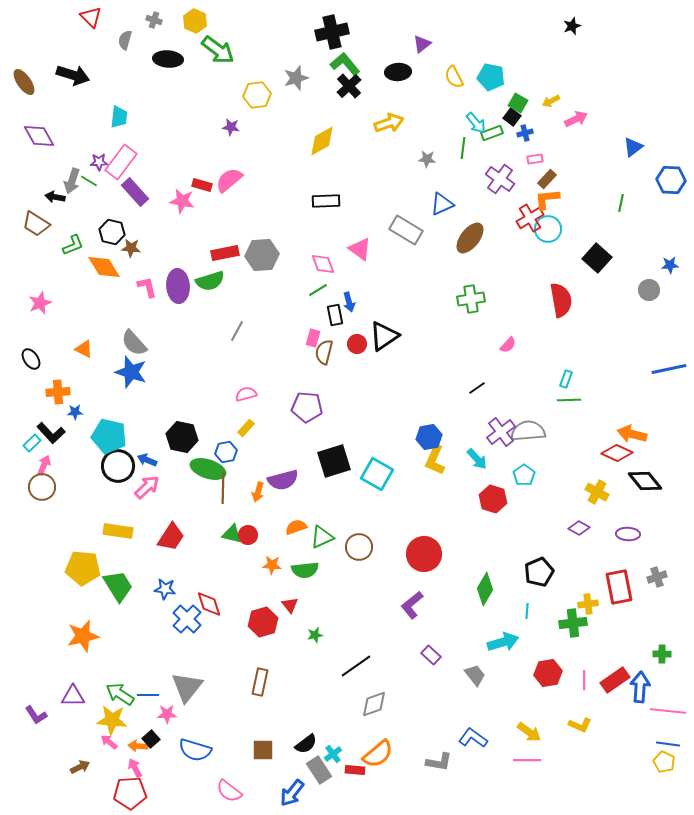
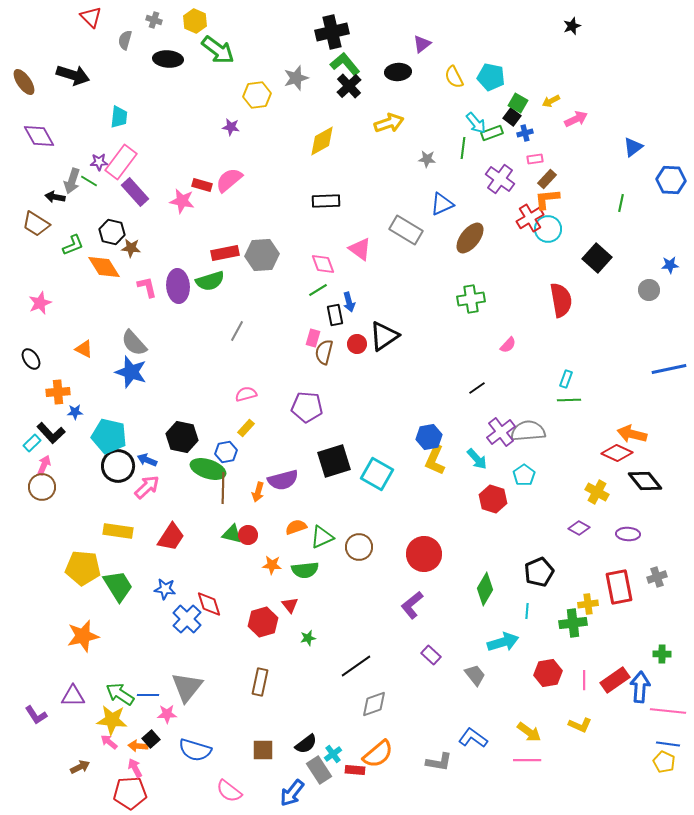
green star at (315, 635): moved 7 px left, 3 px down
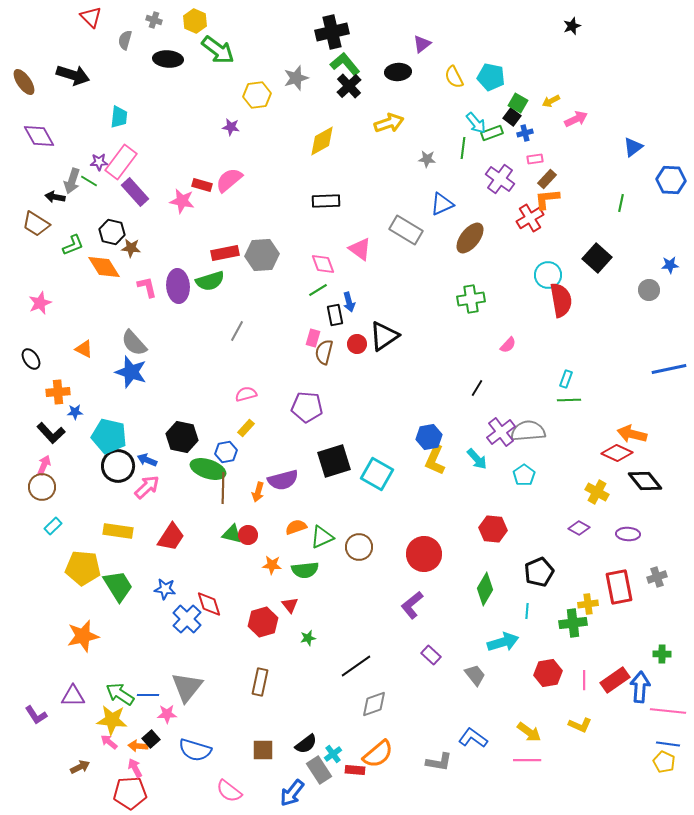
cyan circle at (548, 229): moved 46 px down
black line at (477, 388): rotated 24 degrees counterclockwise
cyan rectangle at (32, 443): moved 21 px right, 83 px down
red hexagon at (493, 499): moved 30 px down; rotated 12 degrees counterclockwise
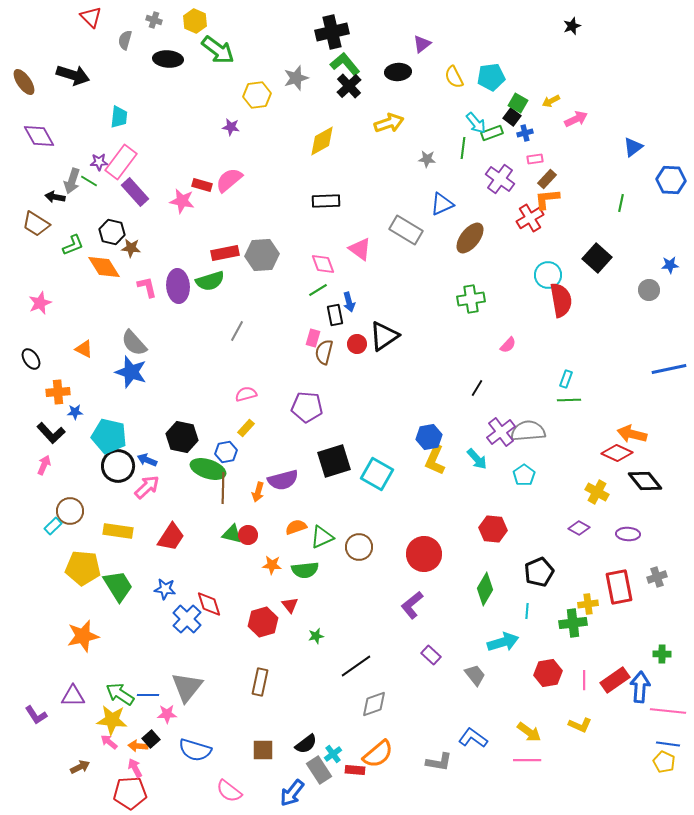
cyan pentagon at (491, 77): rotated 20 degrees counterclockwise
brown circle at (42, 487): moved 28 px right, 24 px down
green star at (308, 638): moved 8 px right, 2 px up
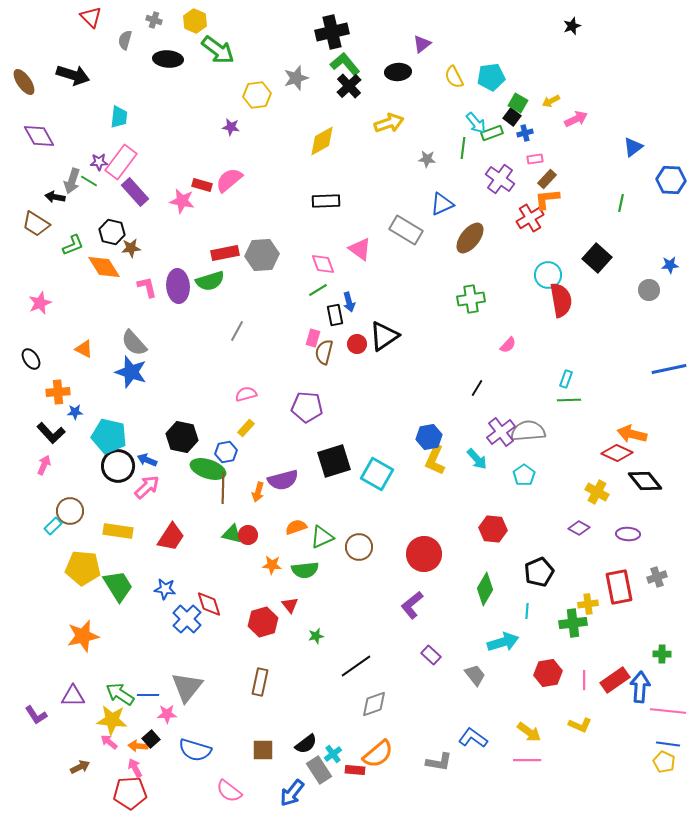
brown star at (131, 248): rotated 12 degrees counterclockwise
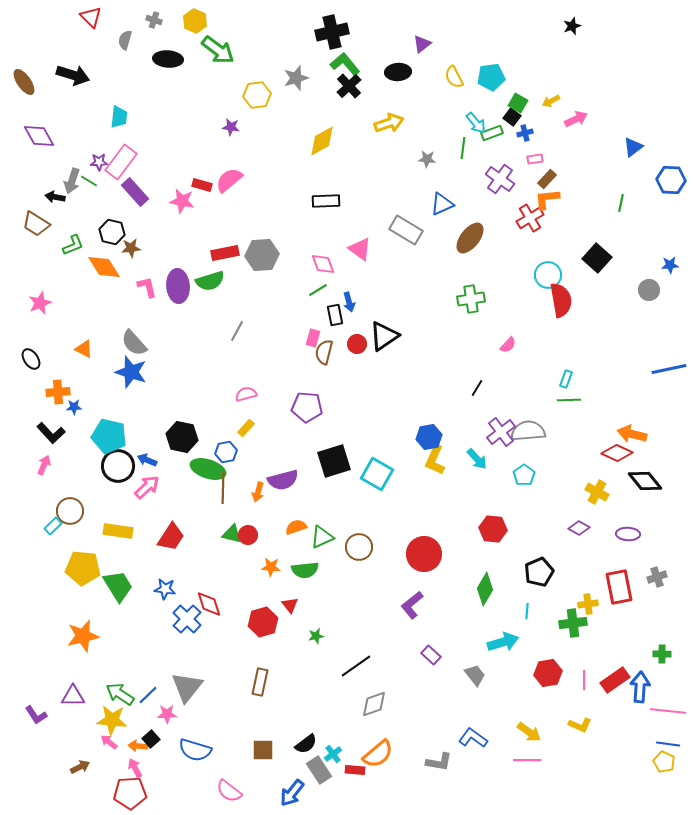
blue star at (75, 412): moved 1 px left, 5 px up
orange star at (272, 565): moved 1 px left, 2 px down
blue line at (148, 695): rotated 45 degrees counterclockwise
